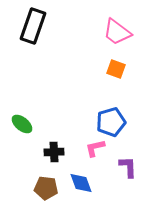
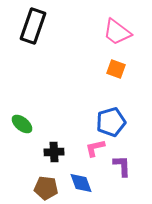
purple L-shape: moved 6 px left, 1 px up
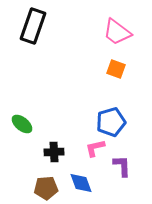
brown pentagon: rotated 10 degrees counterclockwise
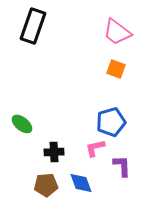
brown pentagon: moved 3 px up
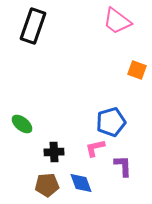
pink trapezoid: moved 11 px up
orange square: moved 21 px right, 1 px down
purple L-shape: moved 1 px right
brown pentagon: moved 1 px right
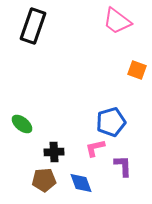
brown pentagon: moved 3 px left, 5 px up
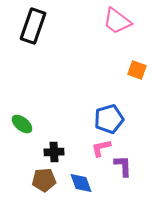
blue pentagon: moved 2 px left, 3 px up
pink L-shape: moved 6 px right
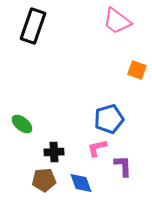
pink L-shape: moved 4 px left
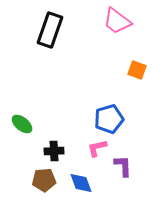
black rectangle: moved 17 px right, 4 px down
black cross: moved 1 px up
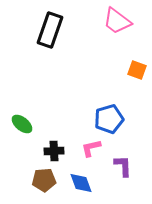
pink L-shape: moved 6 px left
